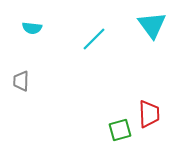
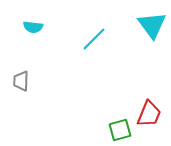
cyan semicircle: moved 1 px right, 1 px up
red trapezoid: rotated 24 degrees clockwise
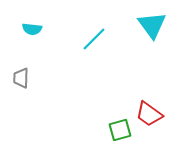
cyan semicircle: moved 1 px left, 2 px down
gray trapezoid: moved 3 px up
red trapezoid: rotated 104 degrees clockwise
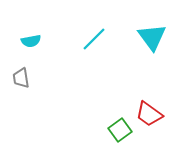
cyan triangle: moved 12 px down
cyan semicircle: moved 1 px left, 12 px down; rotated 18 degrees counterclockwise
gray trapezoid: rotated 10 degrees counterclockwise
green square: rotated 20 degrees counterclockwise
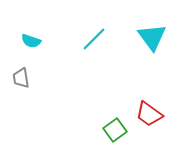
cyan semicircle: rotated 30 degrees clockwise
green square: moved 5 px left
